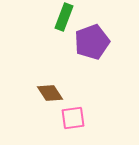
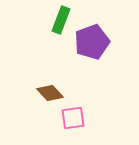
green rectangle: moved 3 px left, 3 px down
brown diamond: rotated 8 degrees counterclockwise
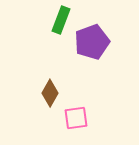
brown diamond: rotated 72 degrees clockwise
pink square: moved 3 px right
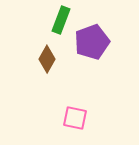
brown diamond: moved 3 px left, 34 px up
pink square: moved 1 px left; rotated 20 degrees clockwise
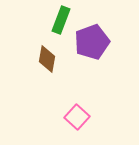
brown diamond: rotated 20 degrees counterclockwise
pink square: moved 2 px right, 1 px up; rotated 30 degrees clockwise
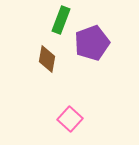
purple pentagon: moved 1 px down
pink square: moved 7 px left, 2 px down
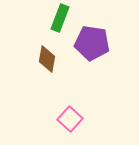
green rectangle: moved 1 px left, 2 px up
purple pentagon: rotated 28 degrees clockwise
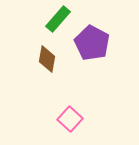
green rectangle: moved 2 px left, 1 px down; rotated 20 degrees clockwise
purple pentagon: rotated 20 degrees clockwise
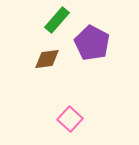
green rectangle: moved 1 px left, 1 px down
brown diamond: rotated 72 degrees clockwise
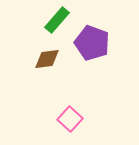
purple pentagon: rotated 8 degrees counterclockwise
